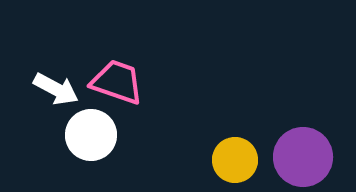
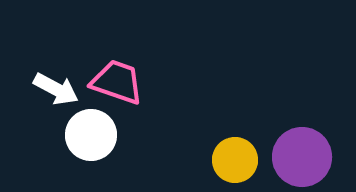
purple circle: moved 1 px left
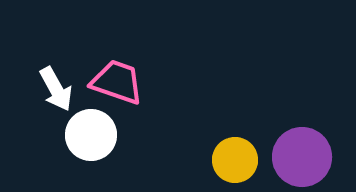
white arrow: rotated 33 degrees clockwise
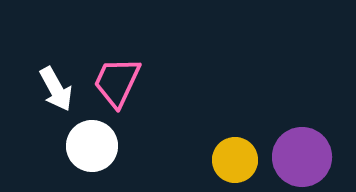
pink trapezoid: rotated 84 degrees counterclockwise
white circle: moved 1 px right, 11 px down
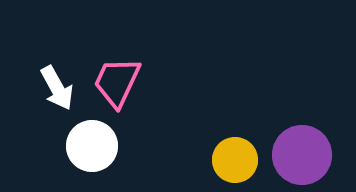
white arrow: moved 1 px right, 1 px up
purple circle: moved 2 px up
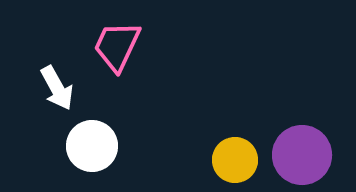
pink trapezoid: moved 36 px up
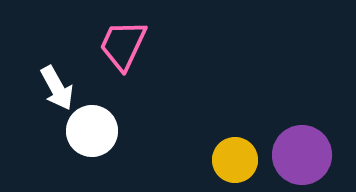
pink trapezoid: moved 6 px right, 1 px up
white circle: moved 15 px up
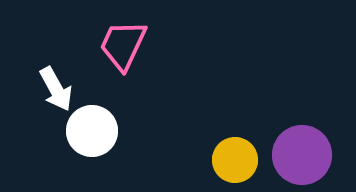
white arrow: moved 1 px left, 1 px down
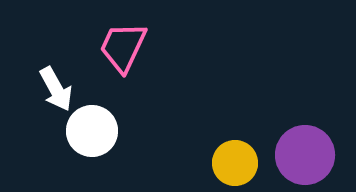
pink trapezoid: moved 2 px down
purple circle: moved 3 px right
yellow circle: moved 3 px down
